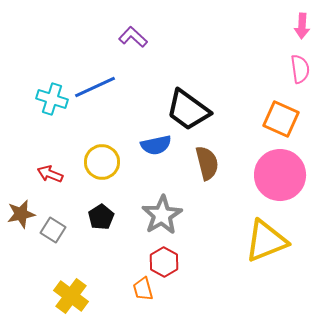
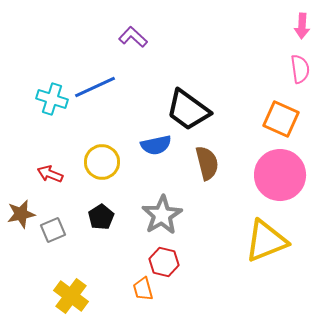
gray square: rotated 35 degrees clockwise
red hexagon: rotated 16 degrees counterclockwise
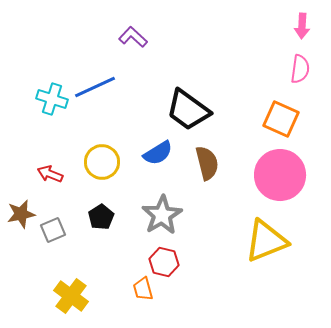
pink semicircle: rotated 16 degrees clockwise
blue semicircle: moved 2 px right, 8 px down; rotated 20 degrees counterclockwise
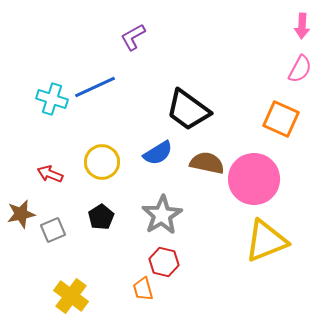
purple L-shape: rotated 72 degrees counterclockwise
pink semicircle: rotated 20 degrees clockwise
brown semicircle: rotated 64 degrees counterclockwise
pink circle: moved 26 px left, 4 px down
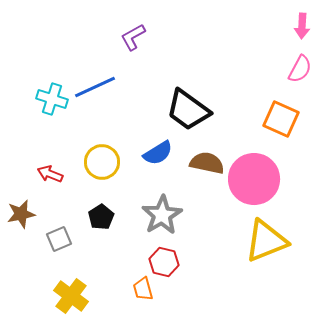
gray square: moved 6 px right, 9 px down
